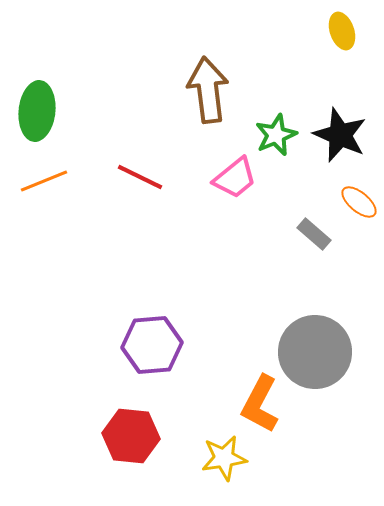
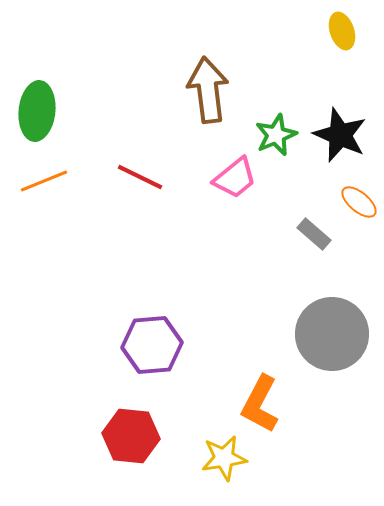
gray circle: moved 17 px right, 18 px up
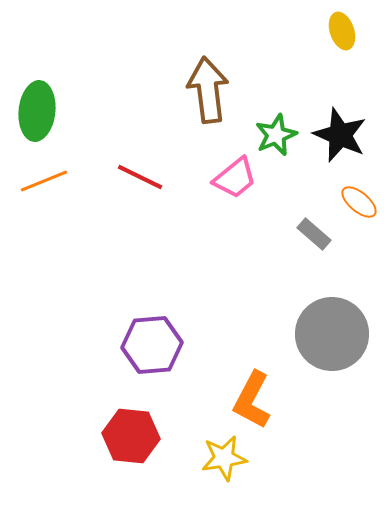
orange L-shape: moved 8 px left, 4 px up
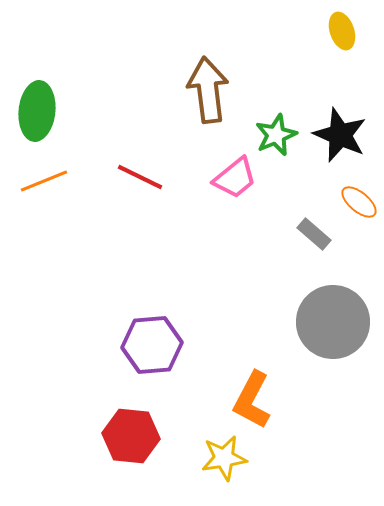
gray circle: moved 1 px right, 12 px up
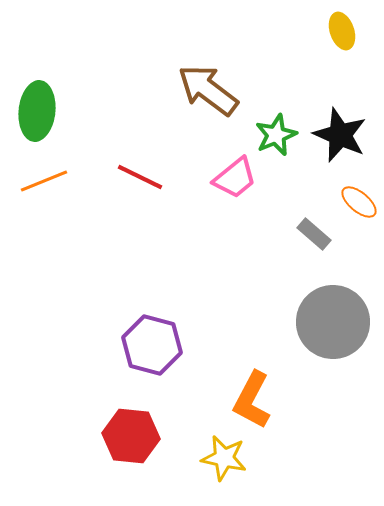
brown arrow: rotated 46 degrees counterclockwise
purple hexagon: rotated 20 degrees clockwise
yellow star: rotated 21 degrees clockwise
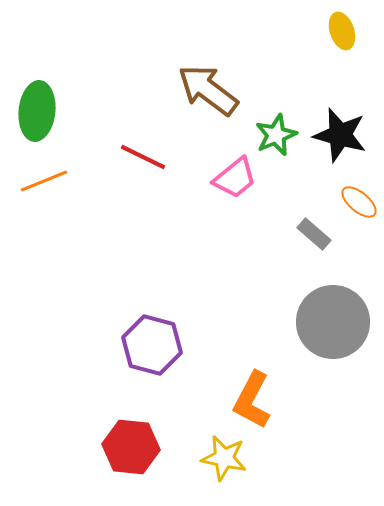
black star: rotated 8 degrees counterclockwise
red line: moved 3 px right, 20 px up
red hexagon: moved 11 px down
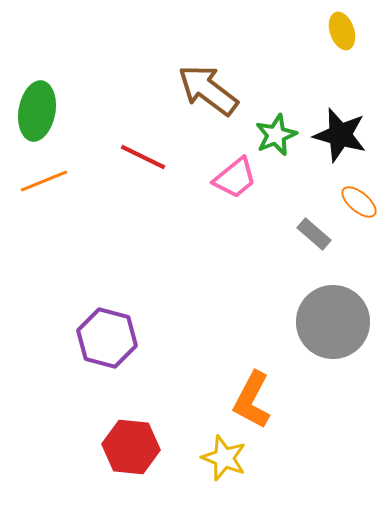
green ellipse: rotated 4 degrees clockwise
purple hexagon: moved 45 px left, 7 px up
yellow star: rotated 9 degrees clockwise
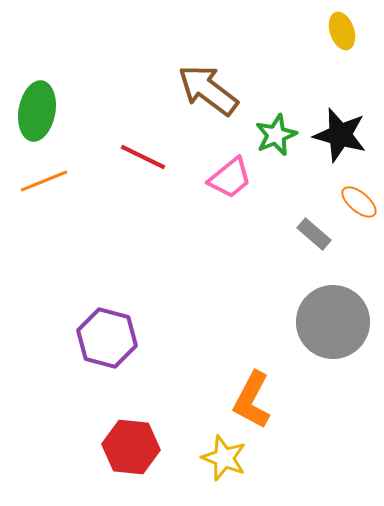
pink trapezoid: moved 5 px left
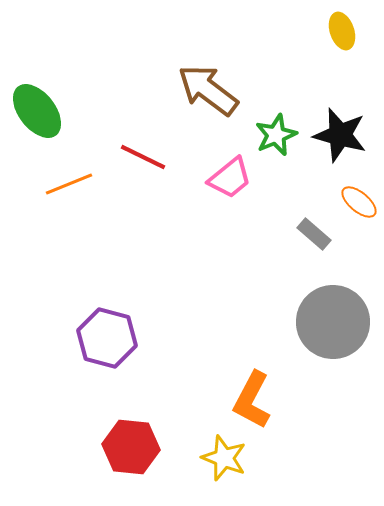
green ellipse: rotated 48 degrees counterclockwise
orange line: moved 25 px right, 3 px down
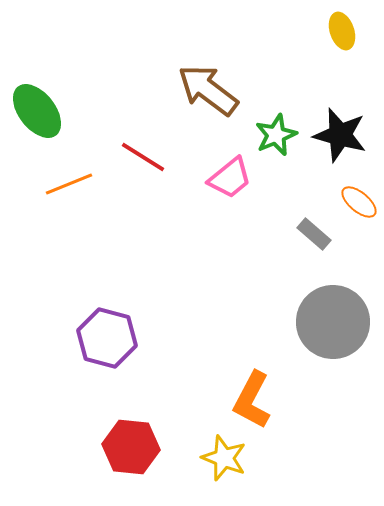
red line: rotated 6 degrees clockwise
